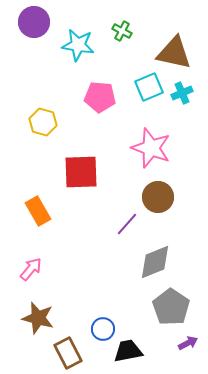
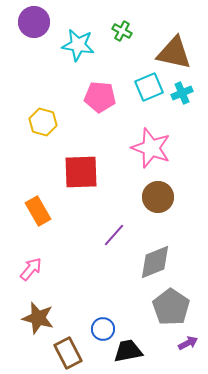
purple line: moved 13 px left, 11 px down
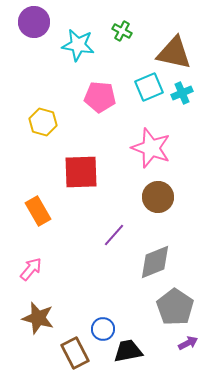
gray pentagon: moved 4 px right
brown rectangle: moved 7 px right
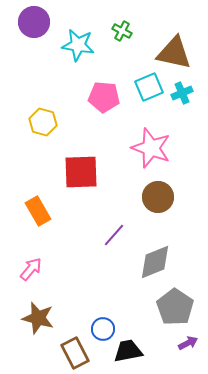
pink pentagon: moved 4 px right
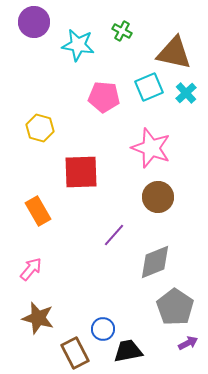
cyan cross: moved 4 px right; rotated 20 degrees counterclockwise
yellow hexagon: moved 3 px left, 6 px down
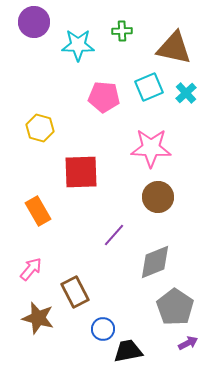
green cross: rotated 30 degrees counterclockwise
cyan star: rotated 8 degrees counterclockwise
brown triangle: moved 5 px up
pink star: rotated 18 degrees counterclockwise
brown rectangle: moved 61 px up
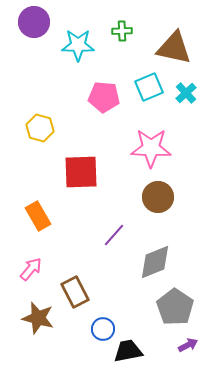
orange rectangle: moved 5 px down
purple arrow: moved 2 px down
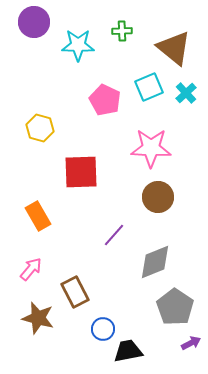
brown triangle: rotated 27 degrees clockwise
pink pentagon: moved 1 px right, 3 px down; rotated 20 degrees clockwise
purple arrow: moved 3 px right, 2 px up
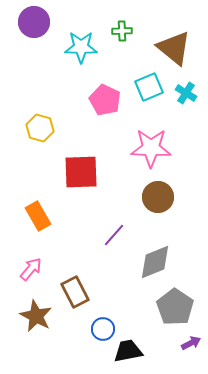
cyan star: moved 3 px right, 2 px down
cyan cross: rotated 15 degrees counterclockwise
brown star: moved 2 px left, 2 px up; rotated 12 degrees clockwise
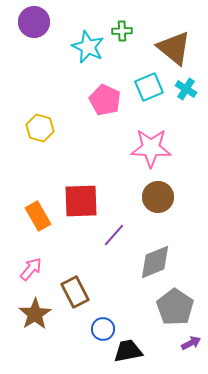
cyan star: moved 7 px right; rotated 24 degrees clockwise
cyan cross: moved 4 px up
red square: moved 29 px down
brown star: moved 1 px left, 2 px up; rotated 12 degrees clockwise
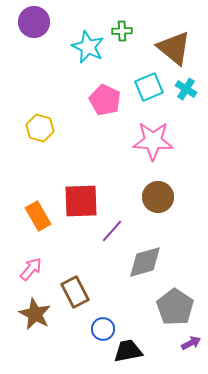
pink star: moved 2 px right, 7 px up
purple line: moved 2 px left, 4 px up
gray diamond: moved 10 px left; rotated 6 degrees clockwise
brown star: rotated 12 degrees counterclockwise
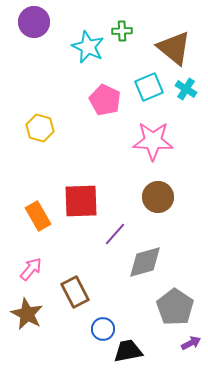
purple line: moved 3 px right, 3 px down
brown star: moved 8 px left
